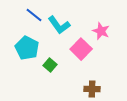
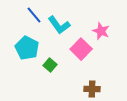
blue line: rotated 12 degrees clockwise
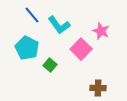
blue line: moved 2 px left
brown cross: moved 6 px right, 1 px up
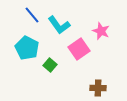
pink square: moved 2 px left; rotated 10 degrees clockwise
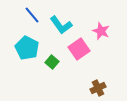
cyan L-shape: moved 2 px right
green square: moved 2 px right, 3 px up
brown cross: rotated 28 degrees counterclockwise
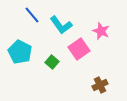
cyan pentagon: moved 7 px left, 4 px down
brown cross: moved 2 px right, 3 px up
